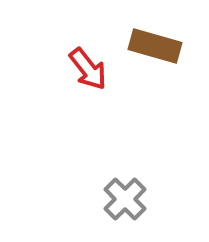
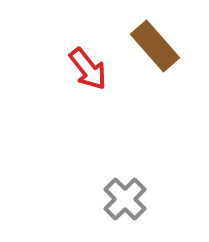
brown rectangle: rotated 33 degrees clockwise
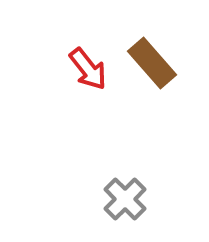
brown rectangle: moved 3 px left, 17 px down
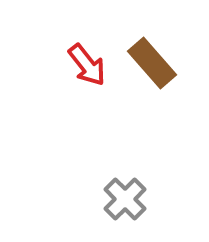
red arrow: moved 1 px left, 4 px up
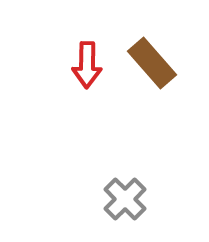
red arrow: rotated 39 degrees clockwise
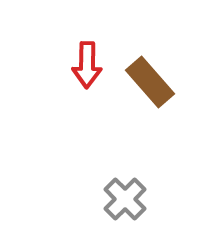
brown rectangle: moved 2 px left, 19 px down
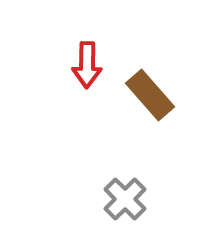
brown rectangle: moved 13 px down
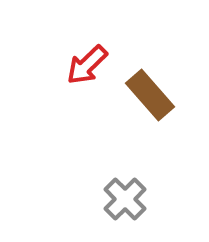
red arrow: rotated 45 degrees clockwise
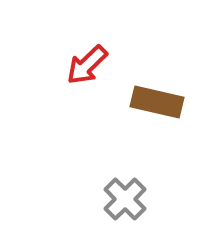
brown rectangle: moved 7 px right, 7 px down; rotated 36 degrees counterclockwise
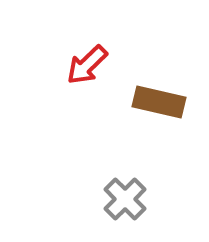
brown rectangle: moved 2 px right
